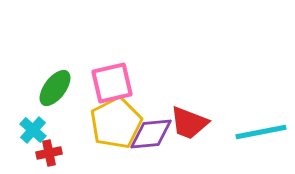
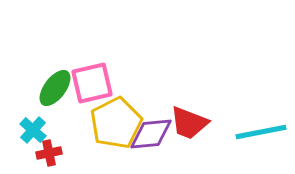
pink square: moved 20 px left
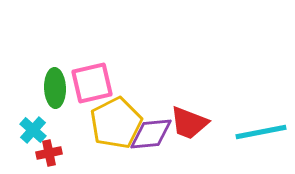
green ellipse: rotated 39 degrees counterclockwise
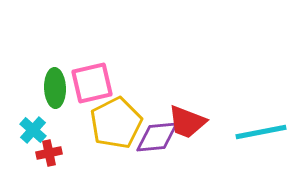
red trapezoid: moved 2 px left, 1 px up
purple diamond: moved 6 px right, 3 px down
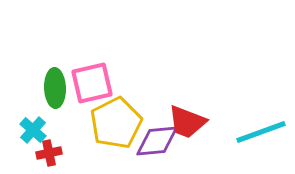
cyan line: rotated 9 degrees counterclockwise
purple diamond: moved 4 px down
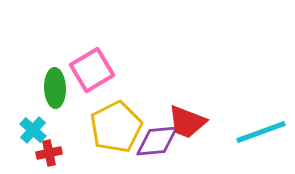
pink square: moved 13 px up; rotated 18 degrees counterclockwise
yellow pentagon: moved 4 px down
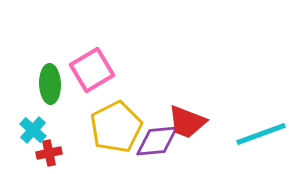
green ellipse: moved 5 px left, 4 px up
cyan line: moved 2 px down
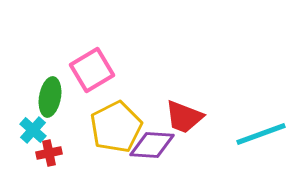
green ellipse: moved 13 px down; rotated 12 degrees clockwise
red trapezoid: moved 3 px left, 5 px up
purple diamond: moved 5 px left, 4 px down; rotated 9 degrees clockwise
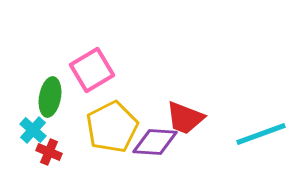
red trapezoid: moved 1 px right, 1 px down
yellow pentagon: moved 4 px left
purple diamond: moved 3 px right, 3 px up
red cross: moved 1 px up; rotated 35 degrees clockwise
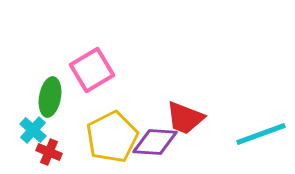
yellow pentagon: moved 10 px down
